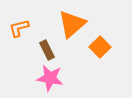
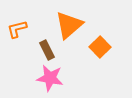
orange triangle: moved 3 px left, 1 px down
orange L-shape: moved 2 px left, 1 px down
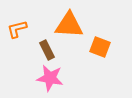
orange triangle: rotated 44 degrees clockwise
orange square: rotated 25 degrees counterclockwise
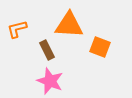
pink star: moved 3 px down; rotated 12 degrees clockwise
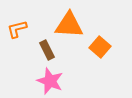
orange square: rotated 20 degrees clockwise
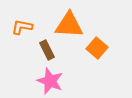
orange L-shape: moved 5 px right, 2 px up; rotated 25 degrees clockwise
orange square: moved 3 px left, 1 px down
